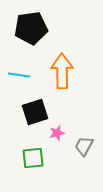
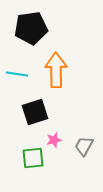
orange arrow: moved 6 px left, 1 px up
cyan line: moved 2 px left, 1 px up
pink star: moved 3 px left, 7 px down
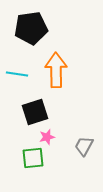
pink star: moved 7 px left, 3 px up
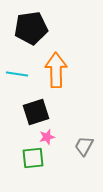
black square: moved 1 px right
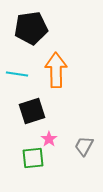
black square: moved 4 px left, 1 px up
pink star: moved 2 px right, 2 px down; rotated 21 degrees counterclockwise
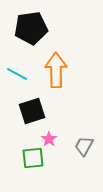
cyan line: rotated 20 degrees clockwise
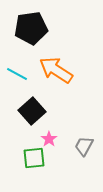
orange arrow: rotated 56 degrees counterclockwise
black square: rotated 24 degrees counterclockwise
green square: moved 1 px right
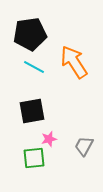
black pentagon: moved 1 px left, 6 px down
orange arrow: moved 18 px right, 8 px up; rotated 24 degrees clockwise
cyan line: moved 17 px right, 7 px up
black square: rotated 32 degrees clockwise
pink star: rotated 21 degrees clockwise
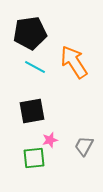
black pentagon: moved 1 px up
cyan line: moved 1 px right
pink star: moved 1 px right, 1 px down
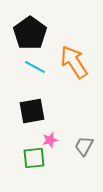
black pentagon: rotated 28 degrees counterclockwise
